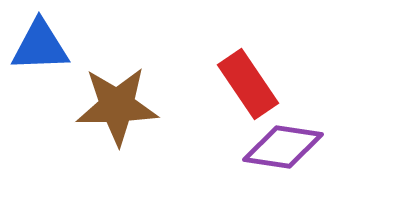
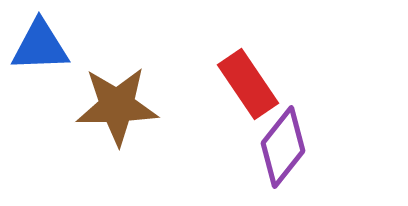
purple diamond: rotated 60 degrees counterclockwise
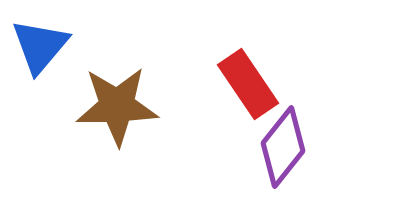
blue triangle: rotated 48 degrees counterclockwise
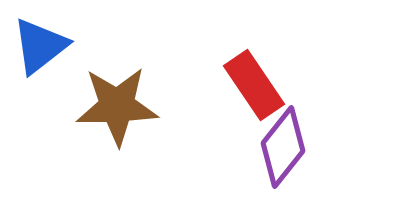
blue triangle: rotated 12 degrees clockwise
red rectangle: moved 6 px right, 1 px down
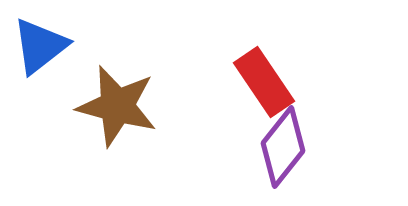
red rectangle: moved 10 px right, 3 px up
brown star: rotated 16 degrees clockwise
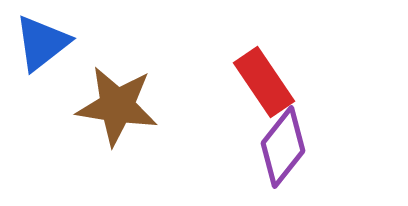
blue triangle: moved 2 px right, 3 px up
brown star: rotated 6 degrees counterclockwise
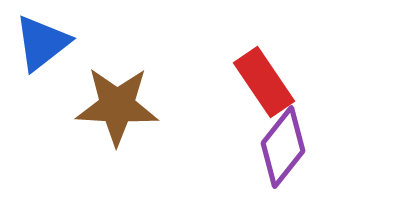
brown star: rotated 6 degrees counterclockwise
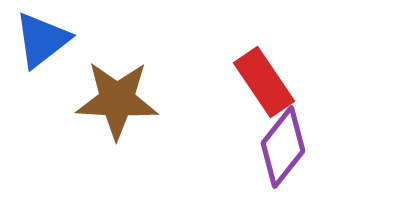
blue triangle: moved 3 px up
brown star: moved 6 px up
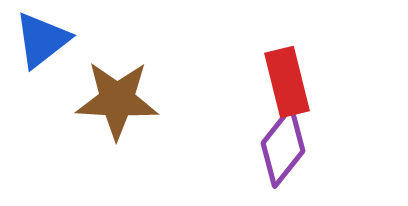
red rectangle: moved 23 px right; rotated 20 degrees clockwise
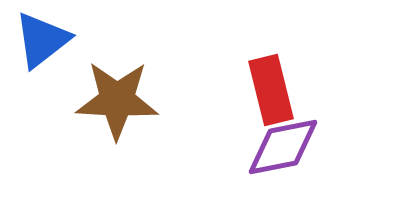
red rectangle: moved 16 px left, 8 px down
purple diamond: rotated 40 degrees clockwise
